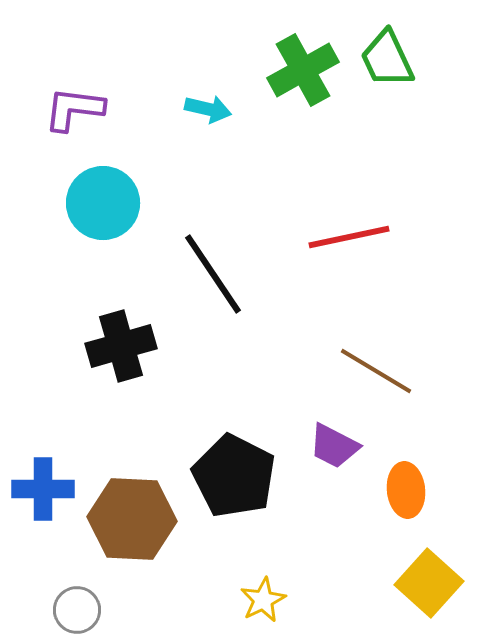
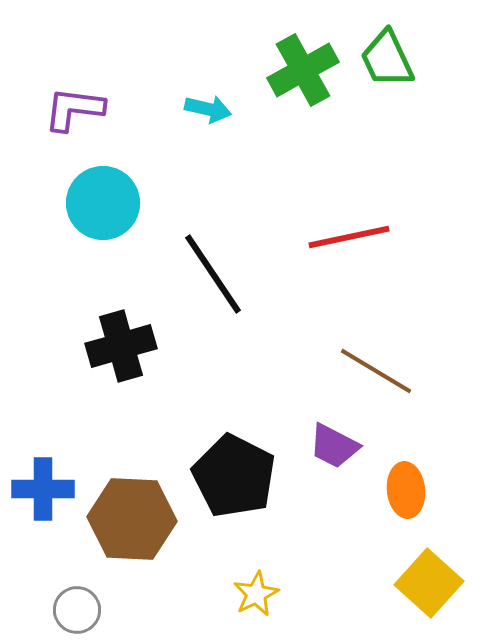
yellow star: moved 7 px left, 6 px up
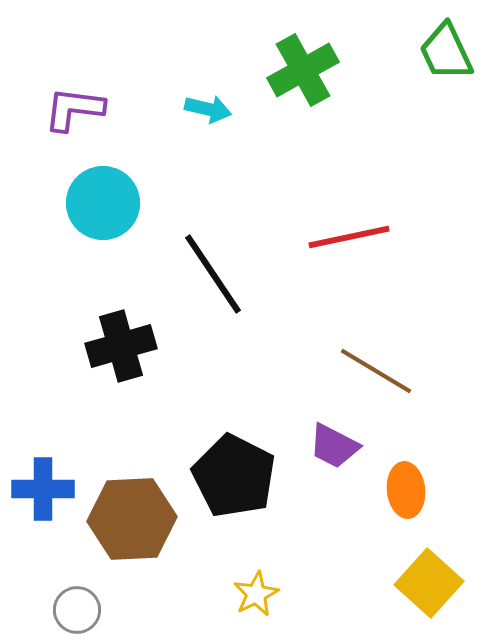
green trapezoid: moved 59 px right, 7 px up
brown hexagon: rotated 6 degrees counterclockwise
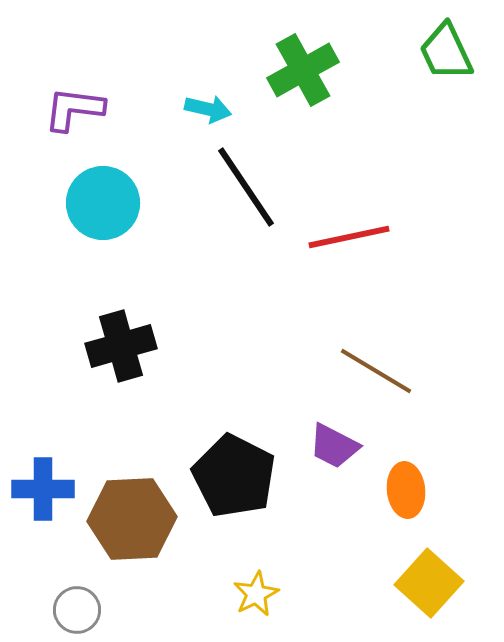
black line: moved 33 px right, 87 px up
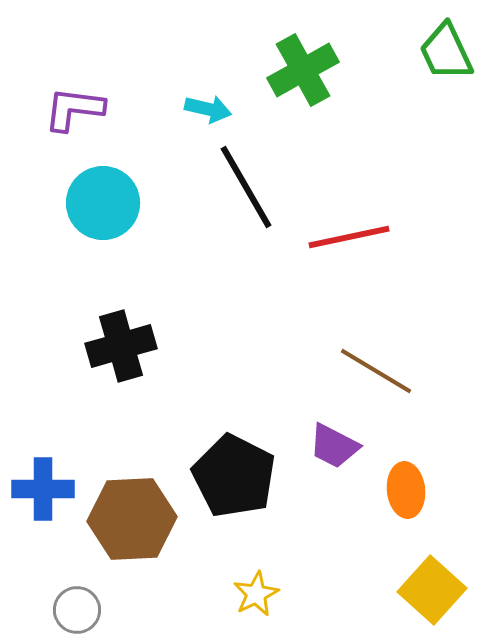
black line: rotated 4 degrees clockwise
yellow square: moved 3 px right, 7 px down
